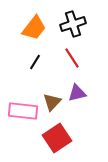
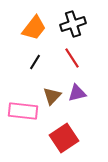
brown triangle: moved 6 px up
red square: moved 7 px right
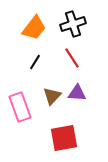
purple triangle: rotated 18 degrees clockwise
pink rectangle: moved 3 px left, 4 px up; rotated 64 degrees clockwise
red square: rotated 24 degrees clockwise
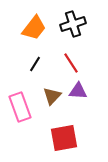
red line: moved 1 px left, 5 px down
black line: moved 2 px down
purple triangle: moved 1 px right, 2 px up
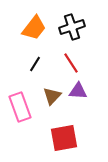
black cross: moved 1 px left, 3 px down
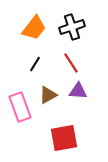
brown triangle: moved 4 px left, 1 px up; rotated 18 degrees clockwise
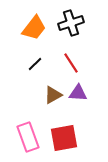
black cross: moved 1 px left, 4 px up
black line: rotated 14 degrees clockwise
purple triangle: moved 2 px down
brown triangle: moved 5 px right
pink rectangle: moved 8 px right, 30 px down
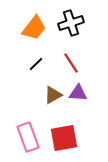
black line: moved 1 px right
